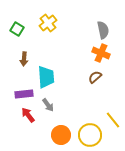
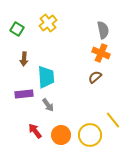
red arrow: moved 7 px right, 16 px down
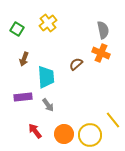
brown arrow: rotated 16 degrees clockwise
brown semicircle: moved 19 px left, 13 px up
purple rectangle: moved 1 px left, 3 px down
orange circle: moved 3 px right, 1 px up
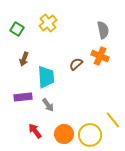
orange cross: moved 1 px left, 3 px down
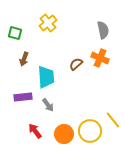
green square: moved 2 px left, 4 px down; rotated 16 degrees counterclockwise
orange cross: moved 2 px down
yellow circle: moved 4 px up
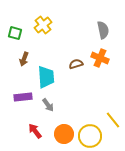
yellow cross: moved 5 px left, 2 px down
brown semicircle: rotated 24 degrees clockwise
yellow circle: moved 5 px down
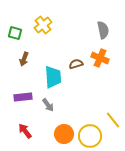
cyan trapezoid: moved 7 px right
red arrow: moved 10 px left
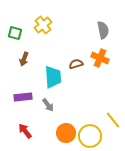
orange circle: moved 2 px right, 1 px up
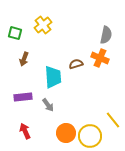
gray semicircle: moved 3 px right, 5 px down; rotated 24 degrees clockwise
red arrow: rotated 14 degrees clockwise
